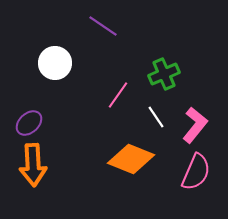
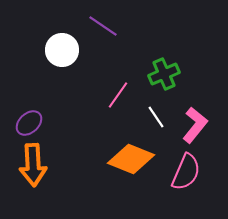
white circle: moved 7 px right, 13 px up
pink semicircle: moved 10 px left
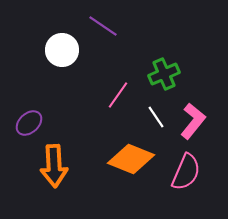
pink L-shape: moved 2 px left, 4 px up
orange arrow: moved 21 px right, 1 px down
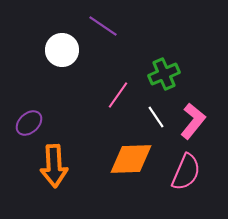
orange diamond: rotated 24 degrees counterclockwise
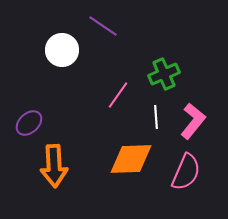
white line: rotated 30 degrees clockwise
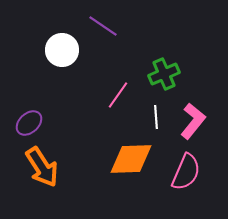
orange arrow: moved 12 px left, 1 px down; rotated 30 degrees counterclockwise
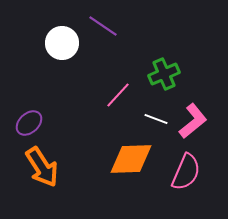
white circle: moved 7 px up
pink line: rotated 8 degrees clockwise
white line: moved 2 px down; rotated 65 degrees counterclockwise
pink L-shape: rotated 12 degrees clockwise
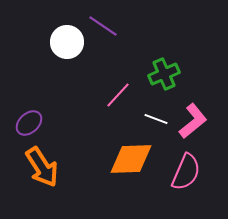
white circle: moved 5 px right, 1 px up
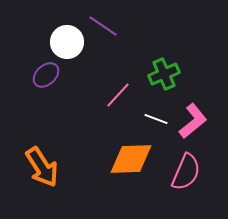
purple ellipse: moved 17 px right, 48 px up
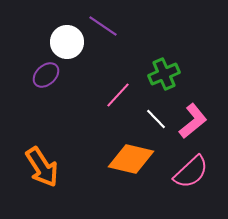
white line: rotated 25 degrees clockwise
orange diamond: rotated 15 degrees clockwise
pink semicircle: moved 5 px right; rotated 24 degrees clockwise
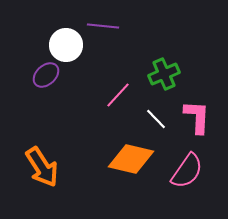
purple line: rotated 28 degrees counterclockwise
white circle: moved 1 px left, 3 px down
pink L-shape: moved 4 px right, 4 px up; rotated 48 degrees counterclockwise
pink semicircle: moved 4 px left, 1 px up; rotated 12 degrees counterclockwise
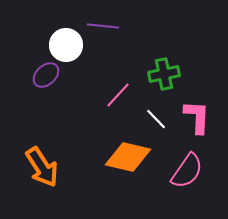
green cross: rotated 12 degrees clockwise
orange diamond: moved 3 px left, 2 px up
